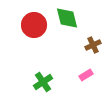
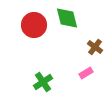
brown cross: moved 2 px right, 2 px down; rotated 28 degrees counterclockwise
pink rectangle: moved 2 px up
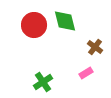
green diamond: moved 2 px left, 3 px down
